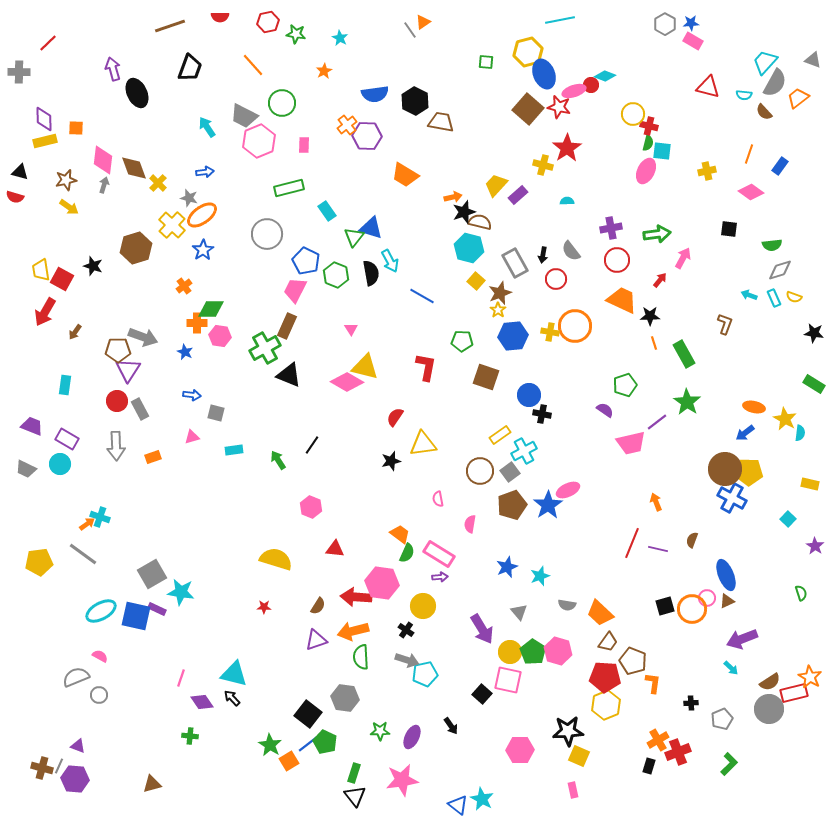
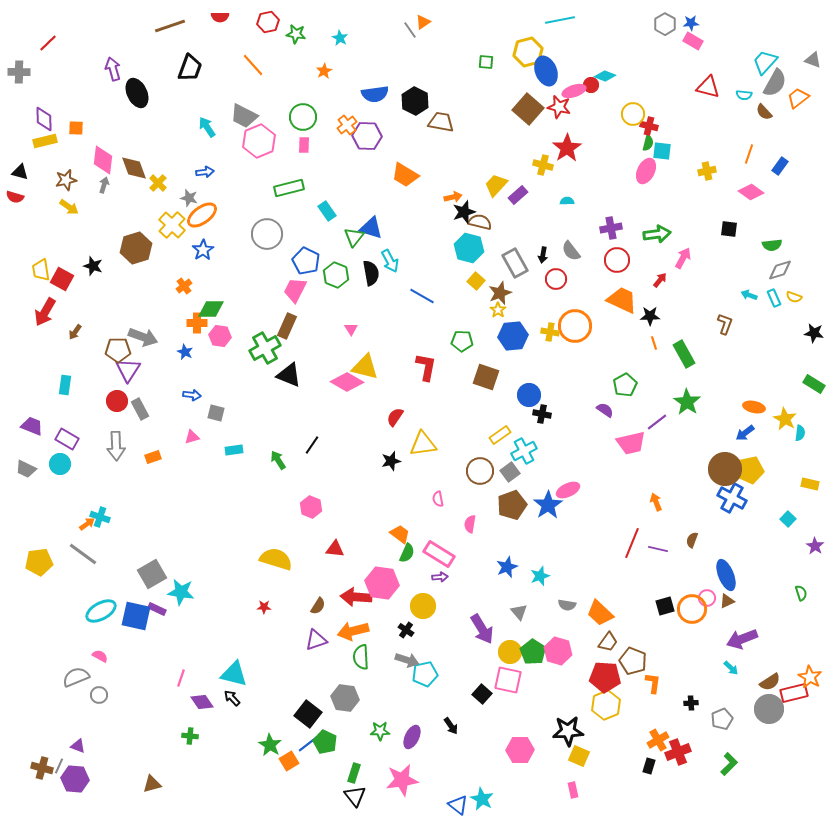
blue ellipse at (544, 74): moved 2 px right, 3 px up
green circle at (282, 103): moved 21 px right, 14 px down
green pentagon at (625, 385): rotated 10 degrees counterclockwise
yellow pentagon at (749, 472): moved 1 px right, 2 px up; rotated 12 degrees counterclockwise
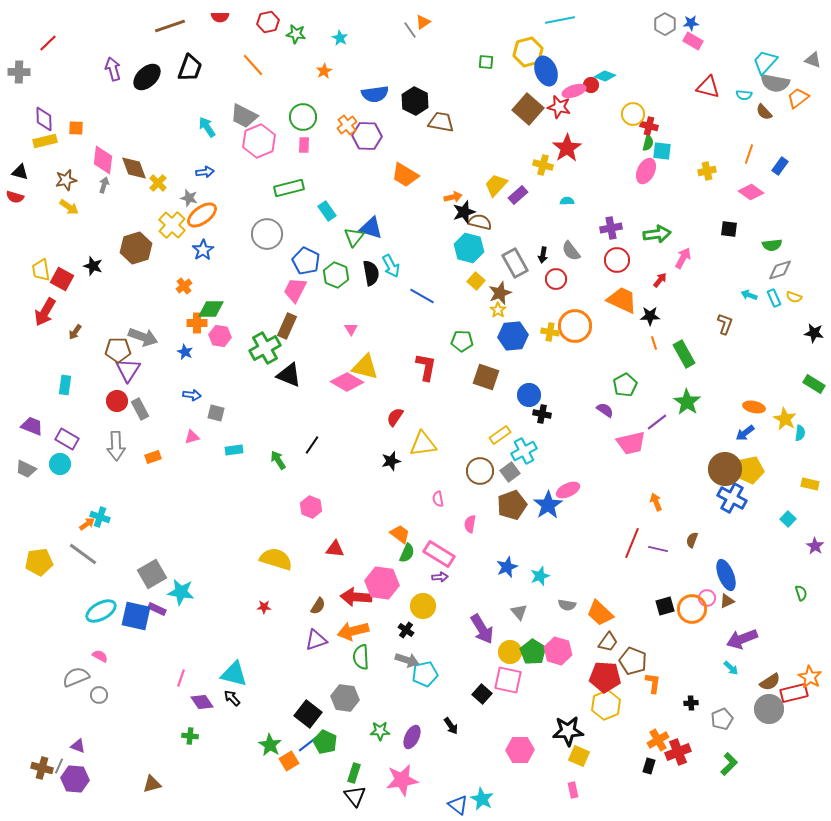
gray semicircle at (775, 83): rotated 72 degrees clockwise
black ellipse at (137, 93): moved 10 px right, 16 px up; rotated 72 degrees clockwise
cyan arrow at (390, 261): moved 1 px right, 5 px down
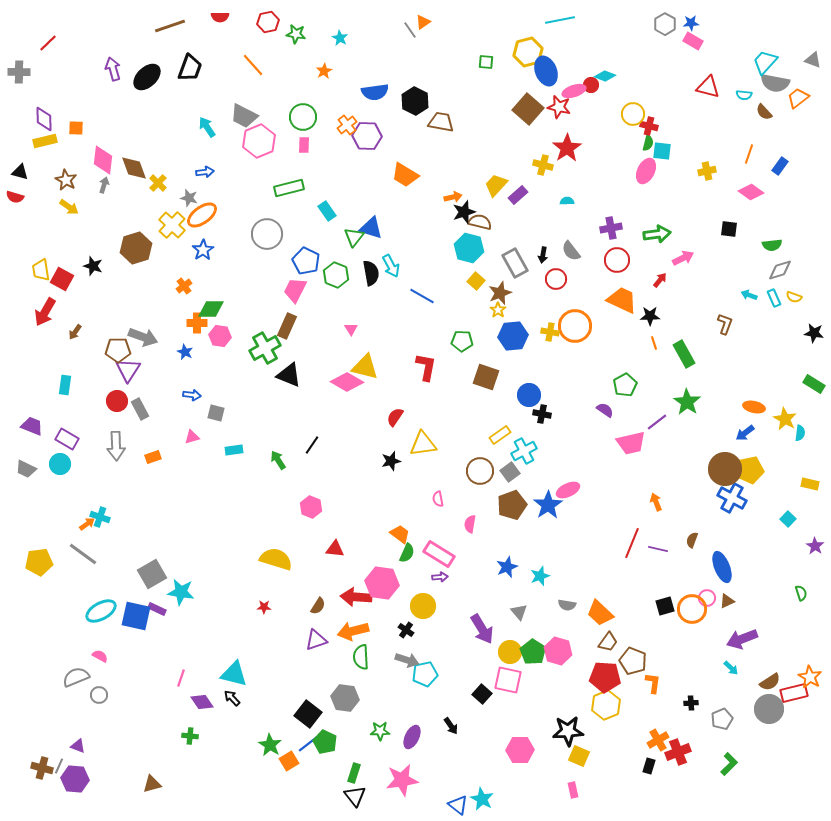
blue semicircle at (375, 94): moved 2 px up
brown star at (66, 180): rotated 30 degrees counterclockwise
pink arrow at (683, 258): rotated 35 degrees clockwise
blue ellipse at (726, 575): moved 4 px left, 8 px up
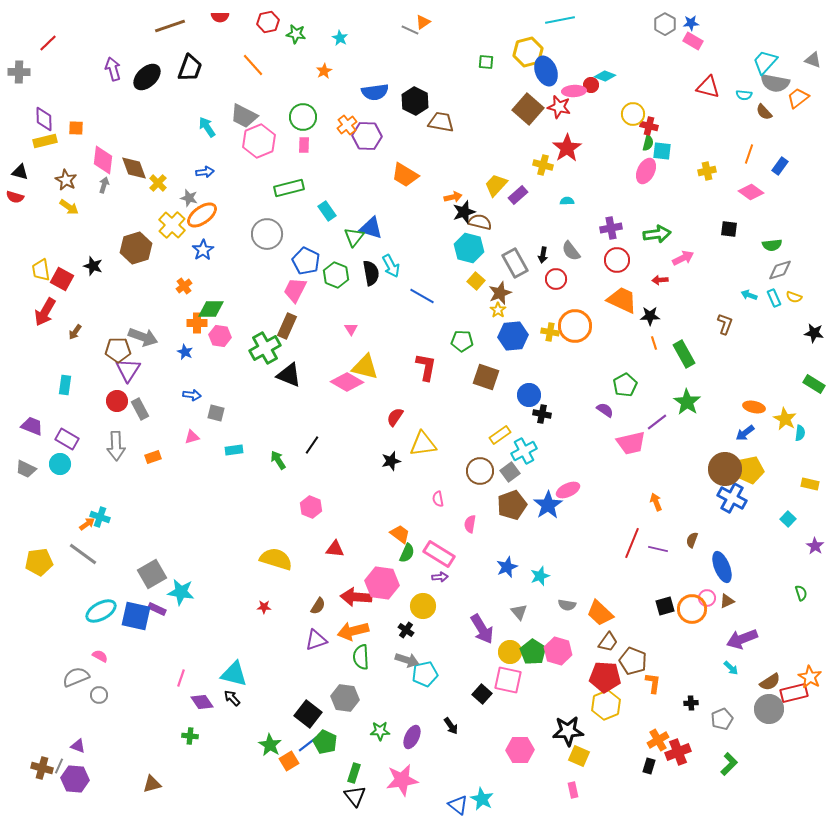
gray line at (410, 30): rotated 30 degrees counterclockwise
pink ellipse at (574, 91): rotated 15 degrees clockwise
red arrow at (660, 280): rotated 133 degrees counterclockwise
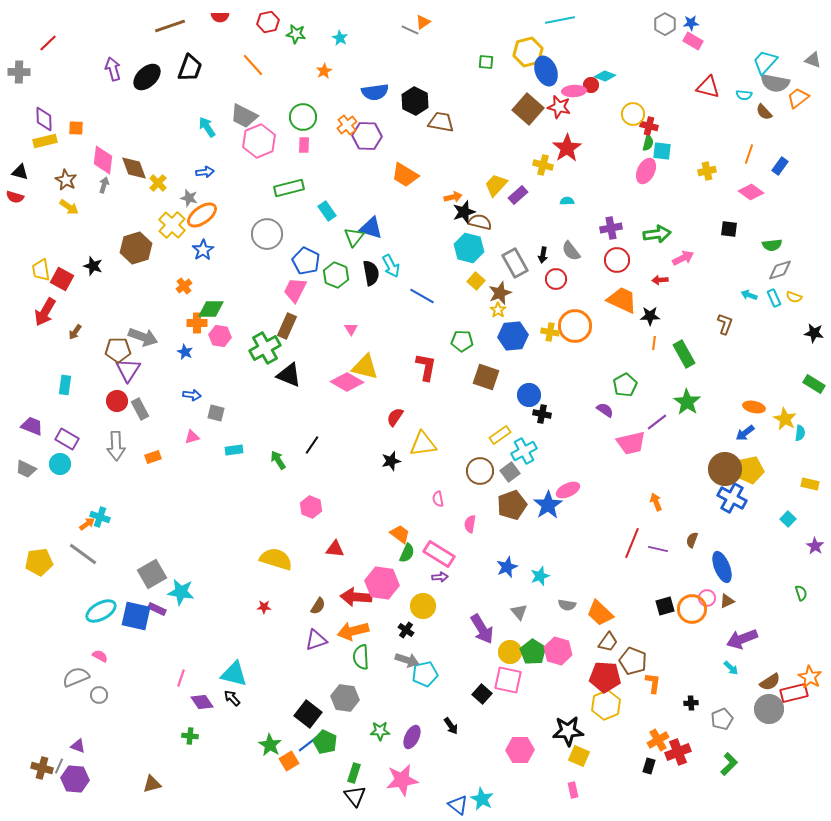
orange line at (654, 343): rotated 24 degrees clockwise
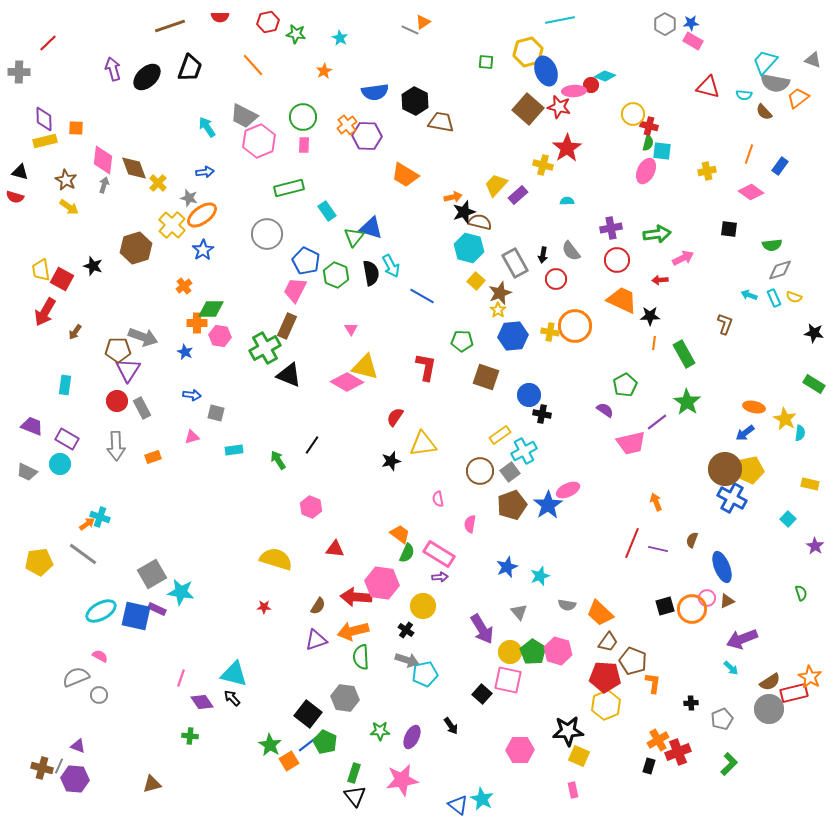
gray rectangle at (140, 409): moved 2 px right, 1 px up
gray trapezoid at (26, 469): moved 1 px right, 3 px down
